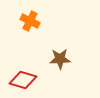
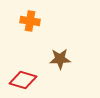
orange cross: rotated 18 degrees counterclockwise
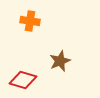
brown star: moved 2 px down; rotated 20 degrees counterclockwise
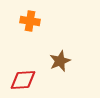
red diamond: rotated 20 degrees counterclockwise
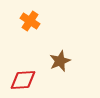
orange cross: rotated 24 degrees clockwise
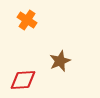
orange cross: moved 3 px left, 1 px up
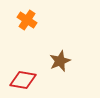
red diamond: rotated 12 degrees clockwise
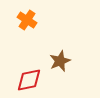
red diamond: moved 6 px right; rotated 20 degrees counterclockwise
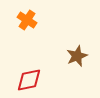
brown star: moved 17 px right, 5 px up
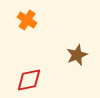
brown star: moved 1 px up
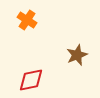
red diamond: moved 2 px right
